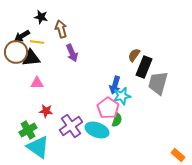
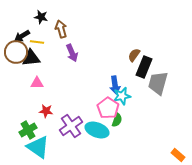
blue arrow: rotated 24 degrees counterclockwise
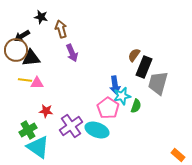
yellow line: moved 12 px left, 38 px down
brown circle: moved 2 px up
green semicircle: moved 19 px right, 14 px up
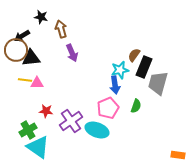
cyan star: moved 2 px left, 26 px up
pink pentagon: rotated 15 degrees clockwise
purple cross: moved 5 px up
orange rectangle: rotated 32 degrees counterclockwise
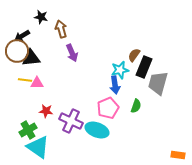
brown circle: moved 1 px right, 1 px down
purple cross: rotated 30 degrees counterclockwise
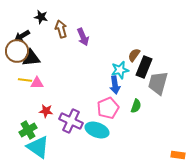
purple arrow: moved 11 px right, 16 px up
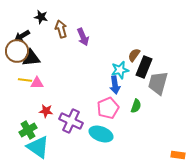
cyan ellipse: moved 4 px right, 4 px down
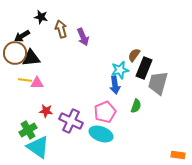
brown circle: moved 2 px left, 2 px down
black rectangle: moved 1 px down
pink pentagon: moved 3 px left, 4 px down
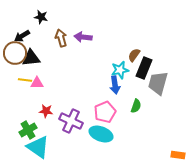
brown arrow: moved 9 px down
purple arrow: rotated 120 degrees clockwise
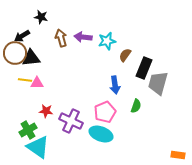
brown semicircle: moved 9 px left
cyan star: moved 13 px left, 29 px up
